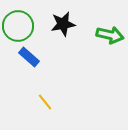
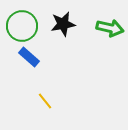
green circle: moved 4 px right
green arrow: moved 7 px up
yellow line: moved 1 px up
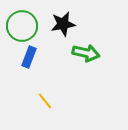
green arrow: moved 24 px left, 25 px down
blue rectangle: rotated 70 degrees clockwise
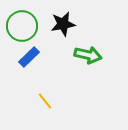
green arrow: moved 2 px right, 2 px down
blue rectangle: rotated 25 degrees clockwise
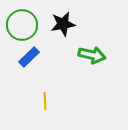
green circle: moved 1 px up
green arrow: moved 4 px right
yellow line: rotated 36 degrees clockwise
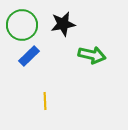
blue rectangle: moved 1 px up
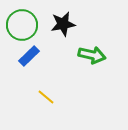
yellow line: moved 1 px right, 4 px up; rotated 48 degrees counterclockwise
